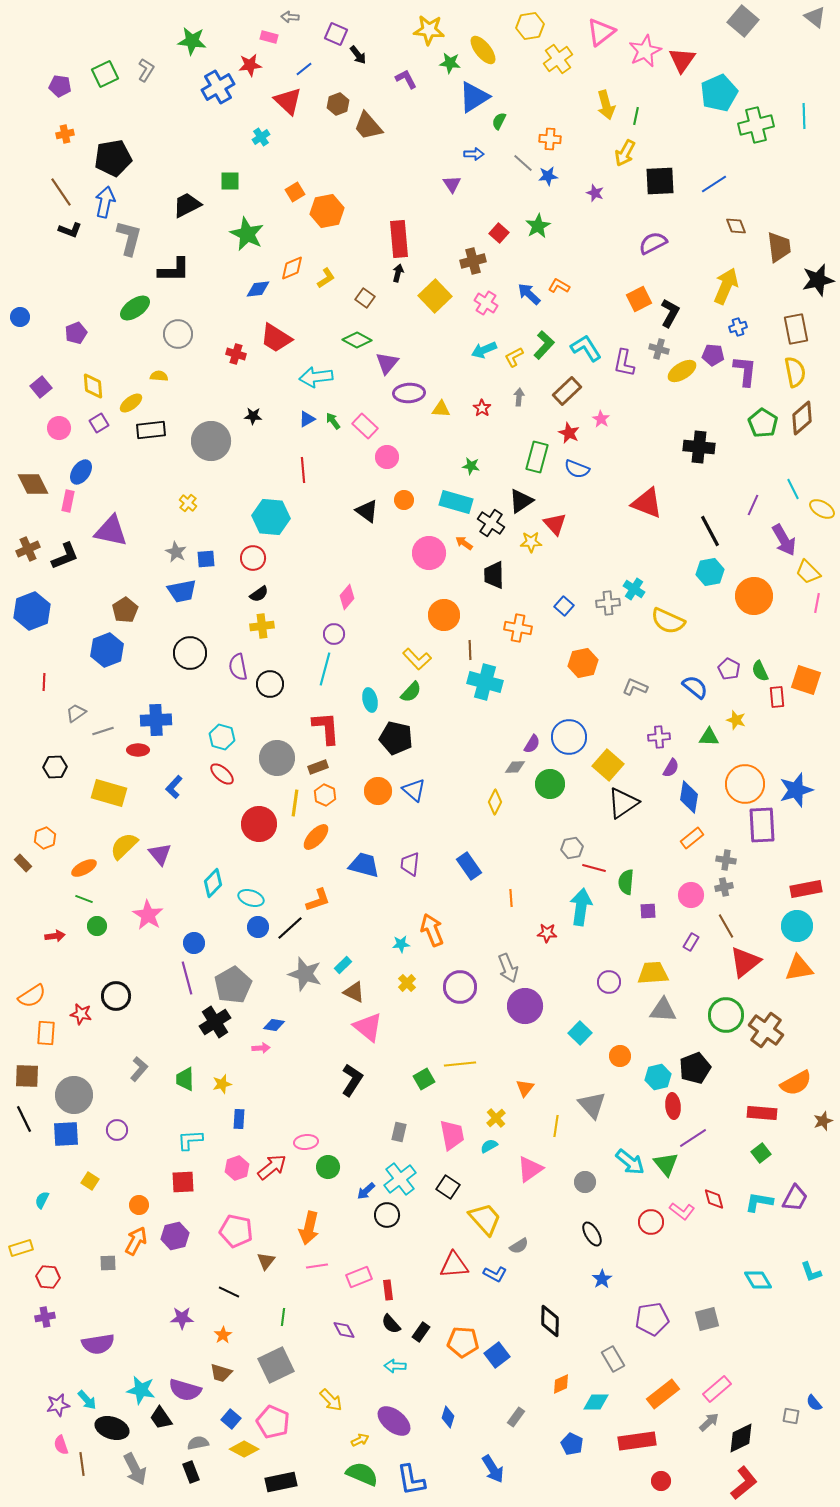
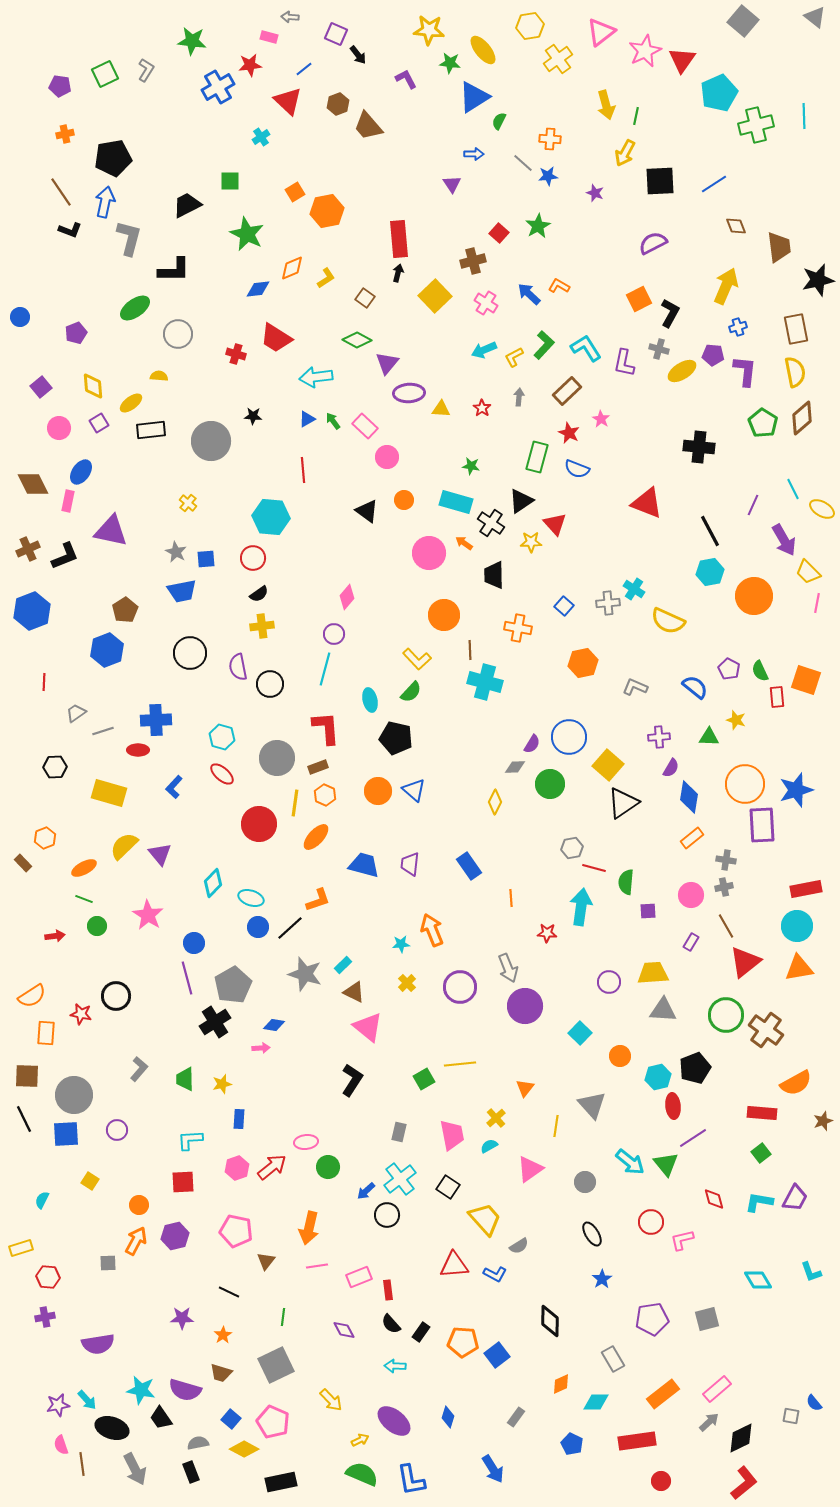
pink L-shape at (682, 1211): moved 29 px down; rotated 130 degrees clockwise
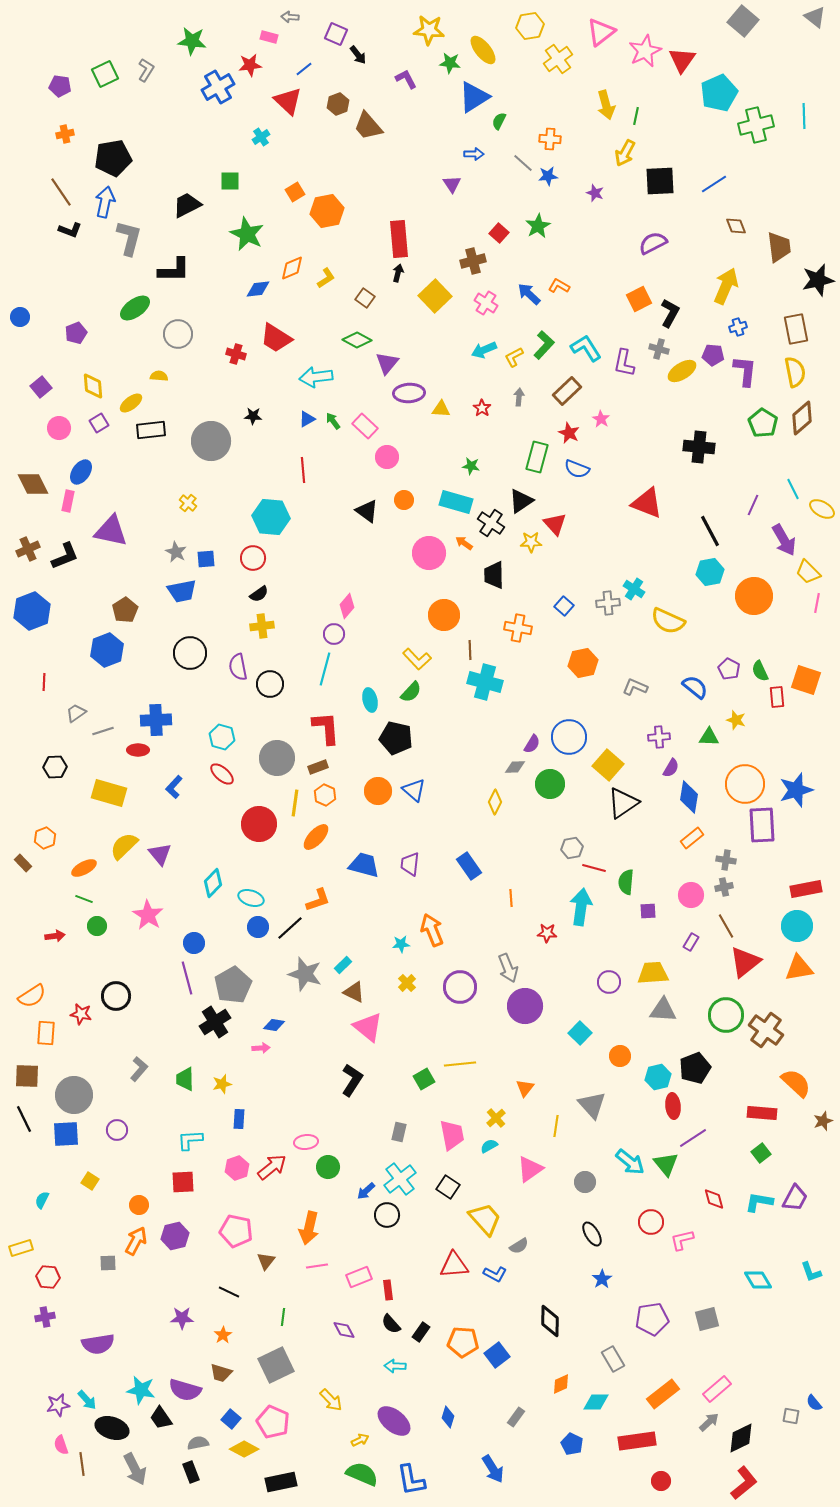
pink diamond at (347, 597): moved 9 px down
orange semicircle at (796, 1083): rotated 108 degrees counterclockwise
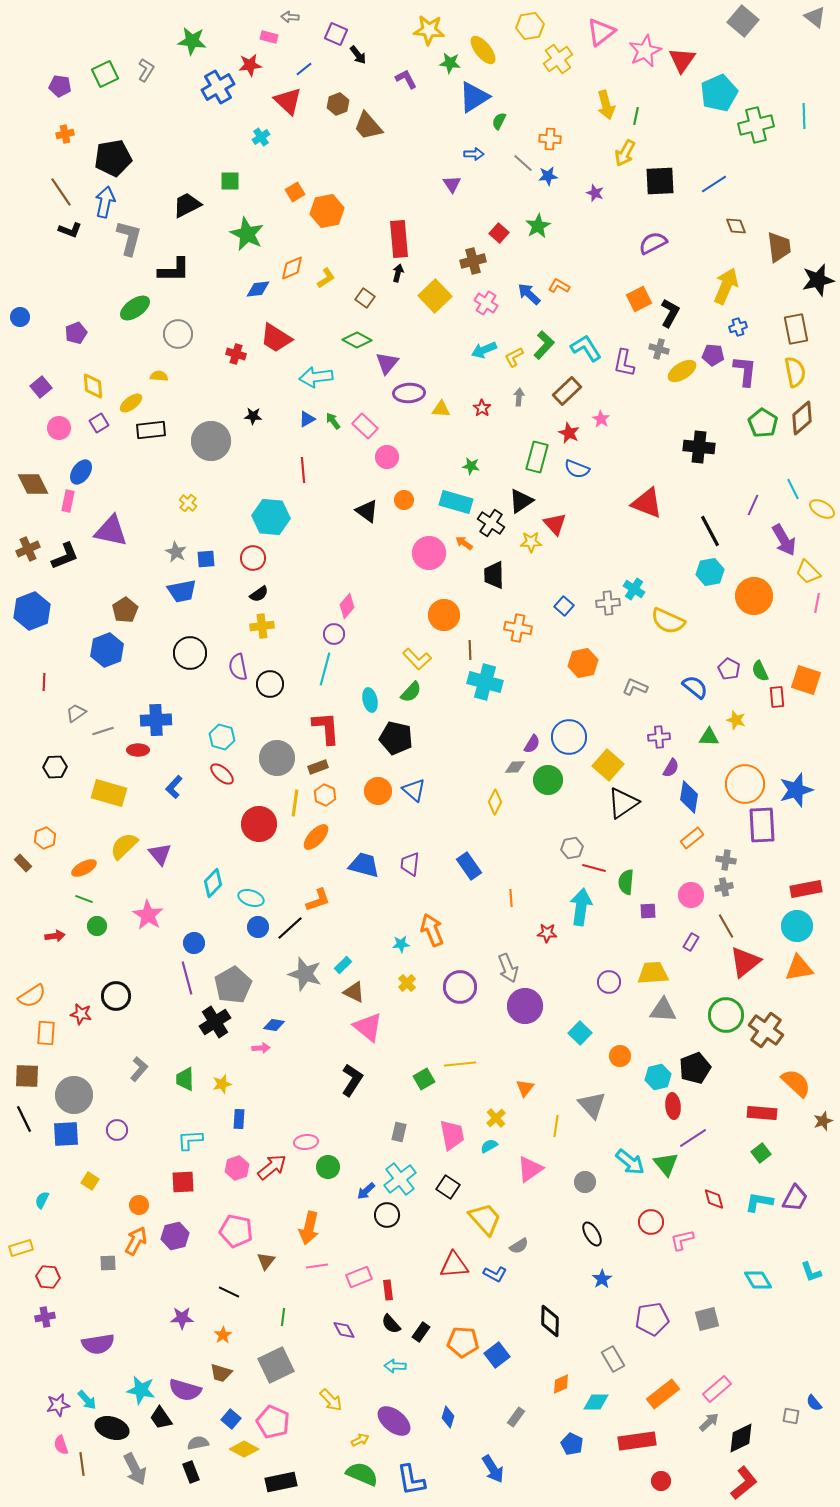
green circle at (550, 784): moved 2 px left, 4 px up
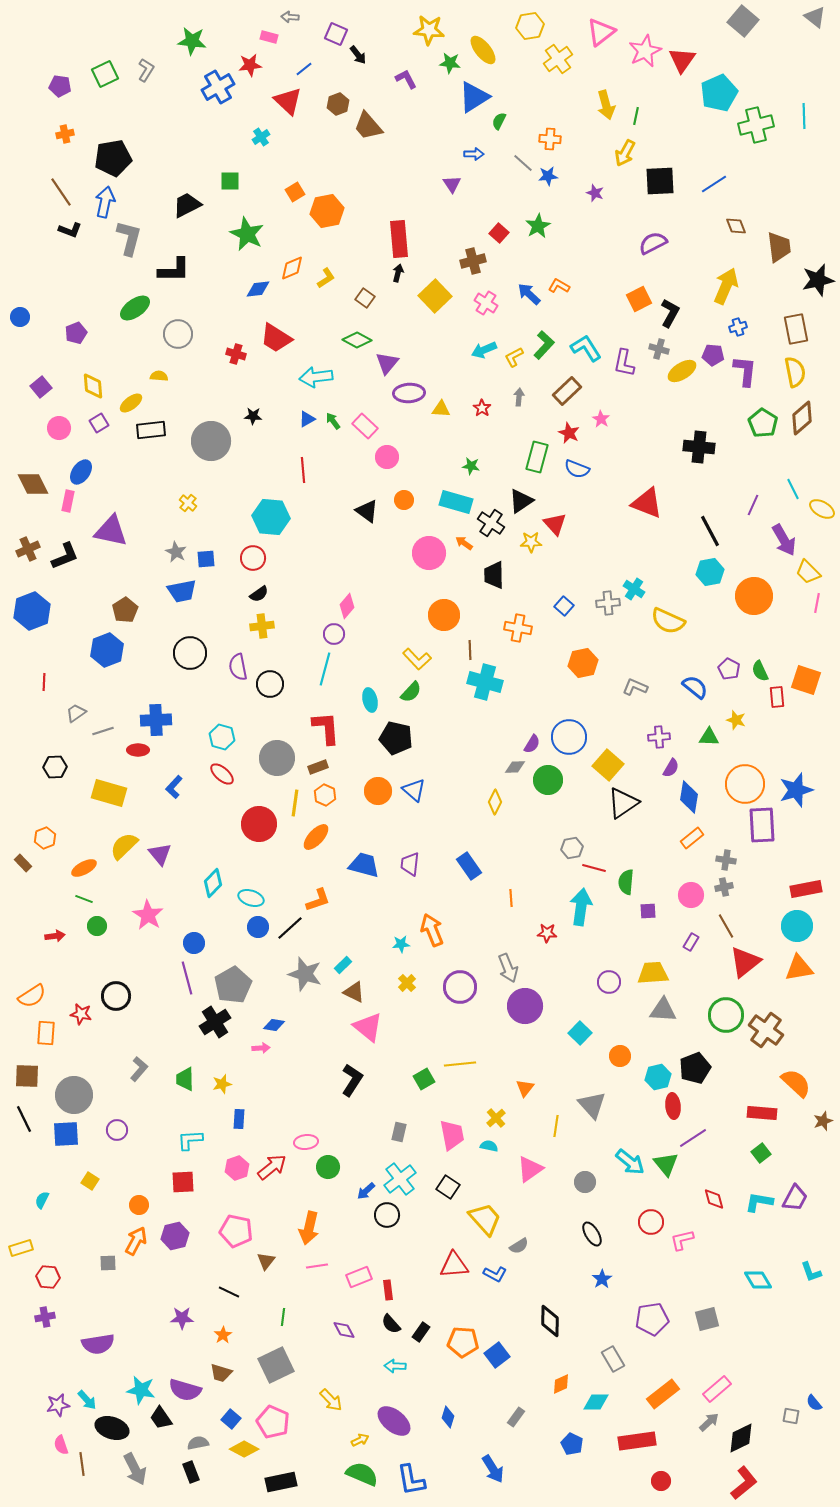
cyan semicircle at (489, 1146): rotated 42 degrees clockwise
